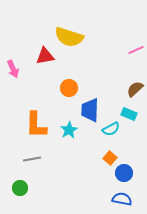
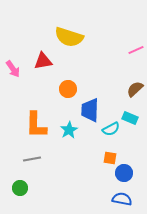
red triangle: moved 2 px left, 5 px down
pink arrow: rotated 12 degrees counterclockwise
orange circle: moved 1 px left, 1 px down
cyan rectangle: moved 1 px right, 4 px down
orange square: rotated 32 degrees counterclockwise
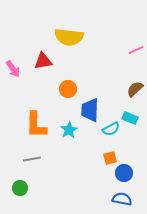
yellow semicircle: rotated 12 degrees counterclockwise
orange square: rotated 24 degrees counterclockwise
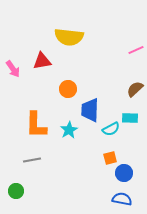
red triangle: moved 1 px left
cyan rectangle: rotated 21 degrees counterclockwise
gray line: moved 1 px down
green circle: moved 4 px left, 3 px down
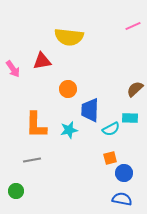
pink line: moved 3 px left, 24 px up
cyan star: rotated 18 degrees clockwise
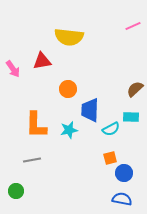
cyan rectangle: moved 1 px right, 1 px up
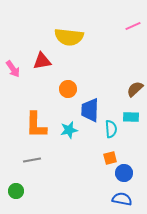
cyan semicircle: rotated 66 degrees counterclockwise
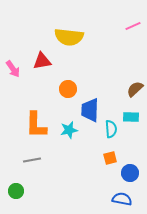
blue circle: moved 6 px right
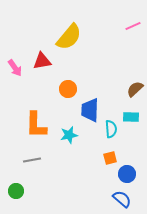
yellow semicircle: rotated 56 degrees counterclockwise
pink arrow: moved 2 px right, 1 px up
cyan star: moved 5 px down
blue circle: moved 3 px left, 1 px down
blue semicircle: rotated 30 degrees clockwise
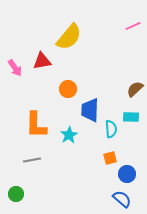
cyan star: rotated 18 degrees counterclockwise
green circle: moved 3 px down
